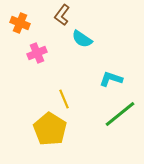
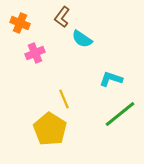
brown L-shape: moved 2 px down
pink cross: moved 2 px left
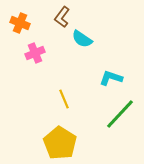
cyan L-shape: moved 1 px up
green line: rotated 8 degrees counterclockwise
yellow pentagon: moved 10 px right, 14 px down
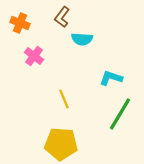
cyan semicircle: rotated 30 degrees counterclockwise
pink cross: moved 1 px left, 3 px down; rotated 30 degrees counterclockwise
green line: rotated 12 degrees counterclockwise
yellow pentagon: moved 1 px right, 1 px down; rotated 28 degrees counterclockwise
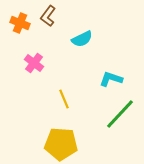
brown L-shape: moved 14 px left, 1 px up
cyan semicircle: rotated 30 degrees counterclockwise
pink cross: moved 7 px down
cyan L-shape: moved 1 px down
green line: rotated 12 degrees clockwise
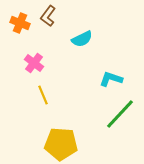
yellow line: moved 21 px left, 4 px up
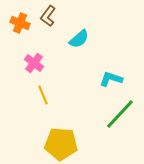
cyan semicircle: moved 3 px left; rotated 15 degrees counterclockwise
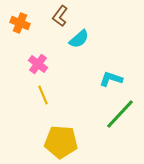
brown L-shape: moved 12 px right
pink cross: moved 4 px right, 1 px down
yellow pentagon: moved 2 px up
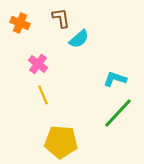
brown L-shape: moved 1 px right, 2 px down; rotated 135 degrees clockwise
cyan L-shape: moved 4 px right
green line: moved 2 px left, 1 px up
